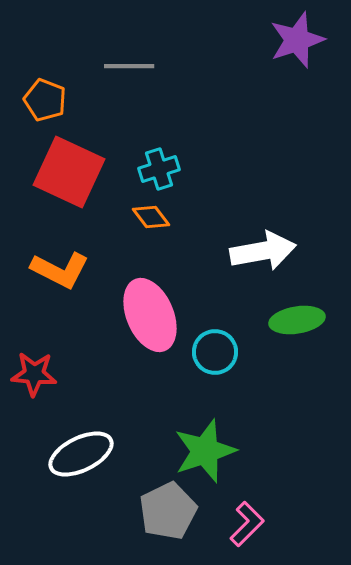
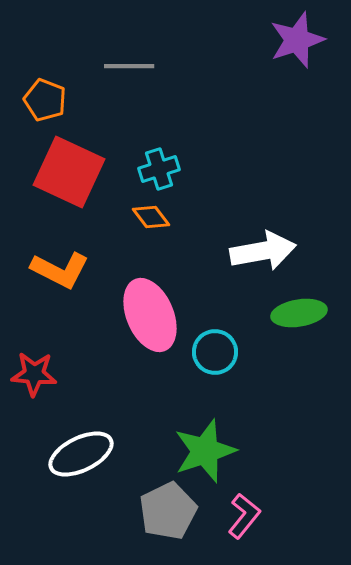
green ellipse: moved 2 px right, 7 px up
pink L-shape: moved 3 px left, 8 px up; rotated 6 degrees counterclockwise
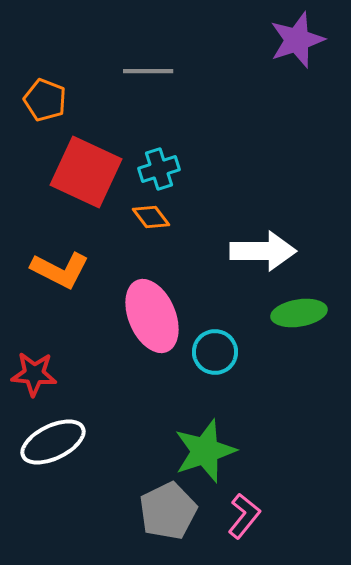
gray line: moved 19 px right, 5 px down
red square: moved 17 px right
white arrow: rotated 10 degrees clockwise
pink ellipse: moved 2 px right, 1 px down
white ellipse: moved 28 px left, 12 px up
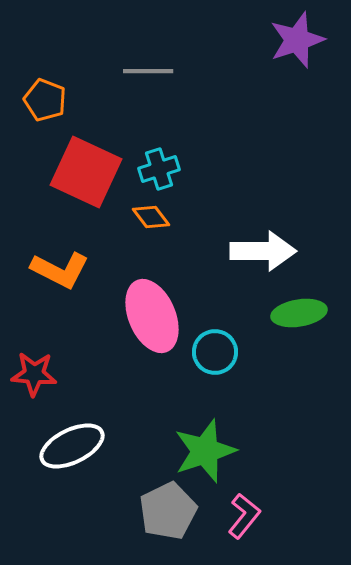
white ellipse: moved 19 px right, 4 px down
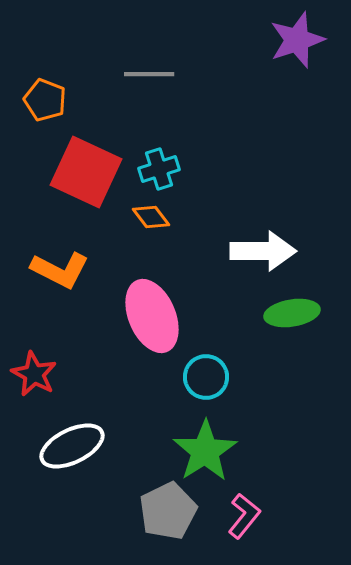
gray line: moved 1 px right, 3 px down
green ellipse: moved 7 px left
cyan circle: moved 9 px left, 25 px down
red star: rotated 24 degrees clockwise
green star: rotated 14 degrees counterclockwise
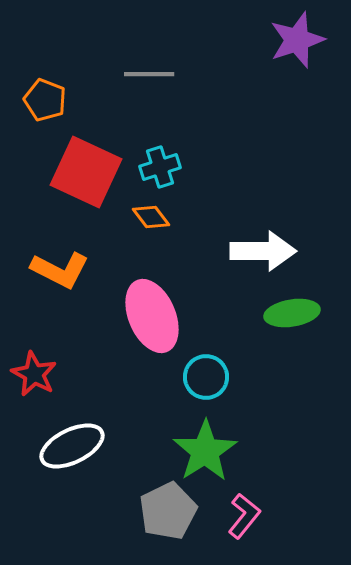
cyan cross: moved 1 px right, 2 px up
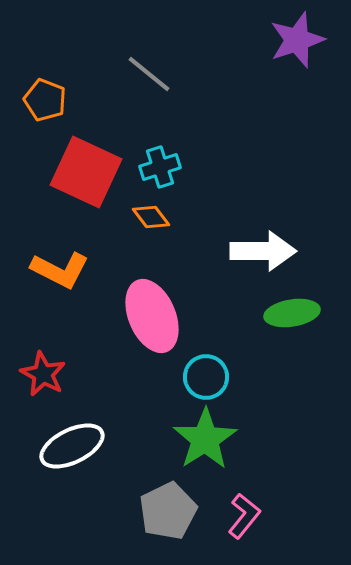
gray line: rotated 39 degrees clockwise
red star: moved 9 px right
green star: moved 12 px up
